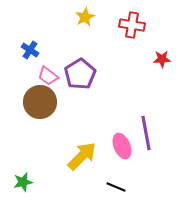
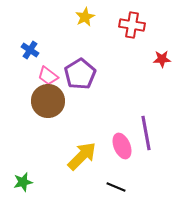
brown circle: moved 8 px right, 1 px up
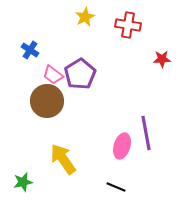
red cross: moved 4 px left
pink trapezoid: moved 5 px right, 1 px up
brown circle: moved 1 px left
pink ellipse: rotated 40 degrees clockwise
yellow arrow: moved 19 px left, 3 px down; rotated 80 degrees counterclockwise
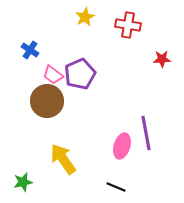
purple pentagon: rotated 8 degrees clockwise
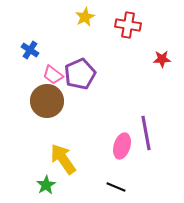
green star: moved 23 px right, 3 px down; rotated 18 degrees counterclockwise
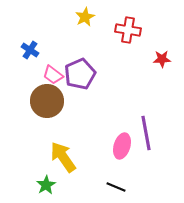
red cross: moved 5 px down
yellow arrow: moved 2 px up
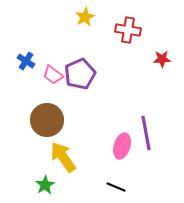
blue cross: moved 4 px left, 11 px down
brown circle: moved 19 px down
green star: moved 1 px left
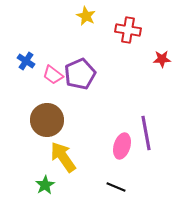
yellow star: moved 1 px right, 1 px up; rotated 18 degrees counterclockwise
